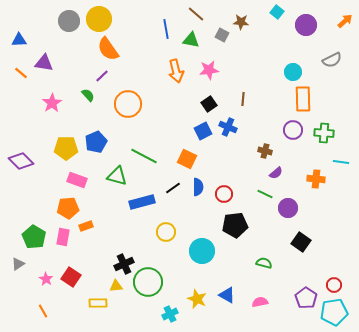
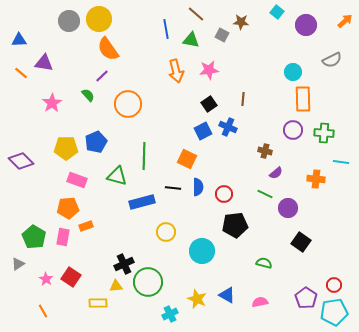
green line at (144, 156): rotated 64 degrees clockwise
black line at (173, 188): rotated 42 degrees clockwise
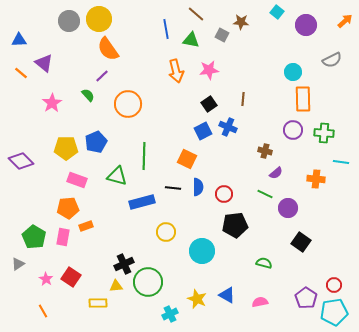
purple triangle at (44, 63): rotated 30 degrees clockwise
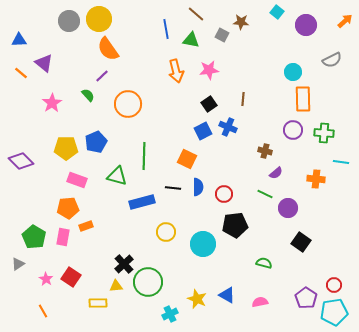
cyan circle at (202, 251): moved 1 px right, 7 px up
black cross at (124, 264): rotated 18 degrees counterclockwise
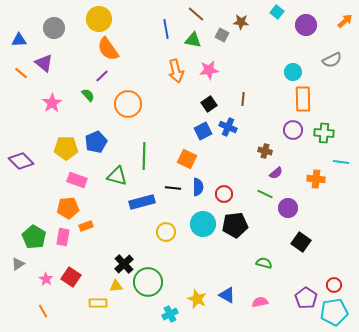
gray circle at (69, 21): moved 15 px left, 7 px down
green triangle at (191, 40): moved 2 px right
cyan circle at (203, 244): moved 20 px up
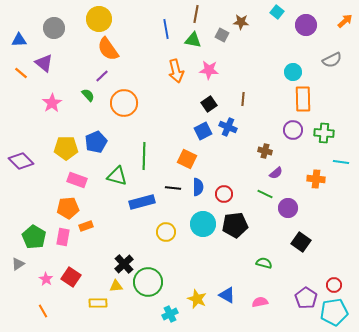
brown line at (196, 14): rotated 60 degrees clockwise
pink star at (209, 70): rotated 12 degrees clockwise
orange circle at (128, 104): moved 4 px left, 1 px up
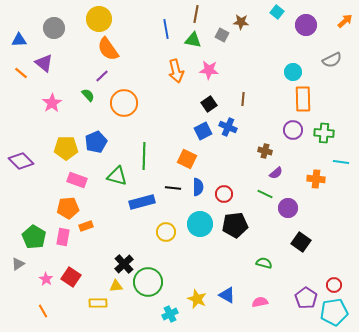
cyan circle at (203, 224): moved 3 px left
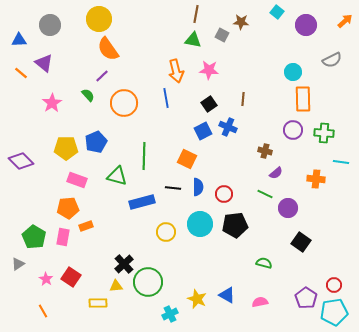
gray circle at (54, 28): moved 4 px left, 3 px up
blue line at (166, 29): moved 69 px down
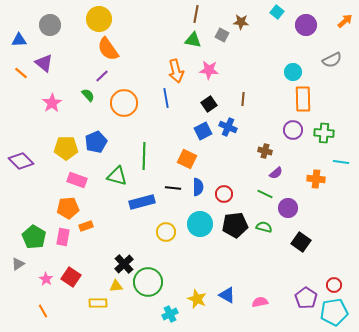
green semicircle at (264, 263): moved 36 px up
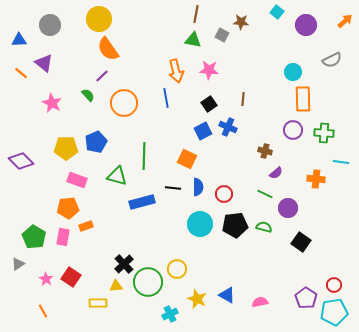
pink star at (52, 103): rotated 12 degrees counterclockwise
yellow circle at (166, 232): moved 11 px right, 37 px down
